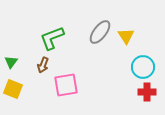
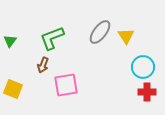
green triangle: moved 1 px left, 21 px up
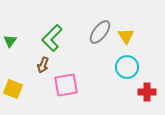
green L-shape: rotated 24 degrees counterclockwise
cyan circle: moved 16 px left
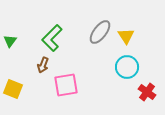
red cross: rotated 36 degrees clockwise
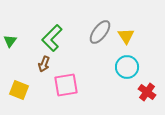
brown arrow: moved 1 px right, 1 px up
yellow square: moved 6 px right, 1 px down
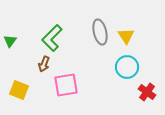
gray ellipse: rotated 50 degrees counterclockwise
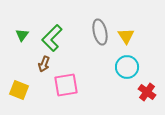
green triangle: moved 12 px right, 6 px up
